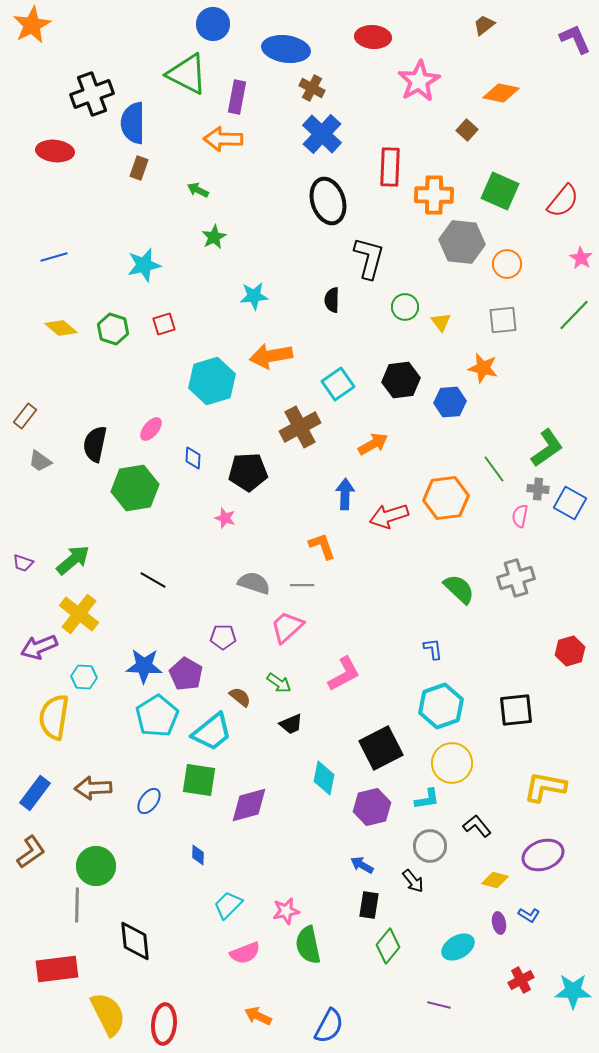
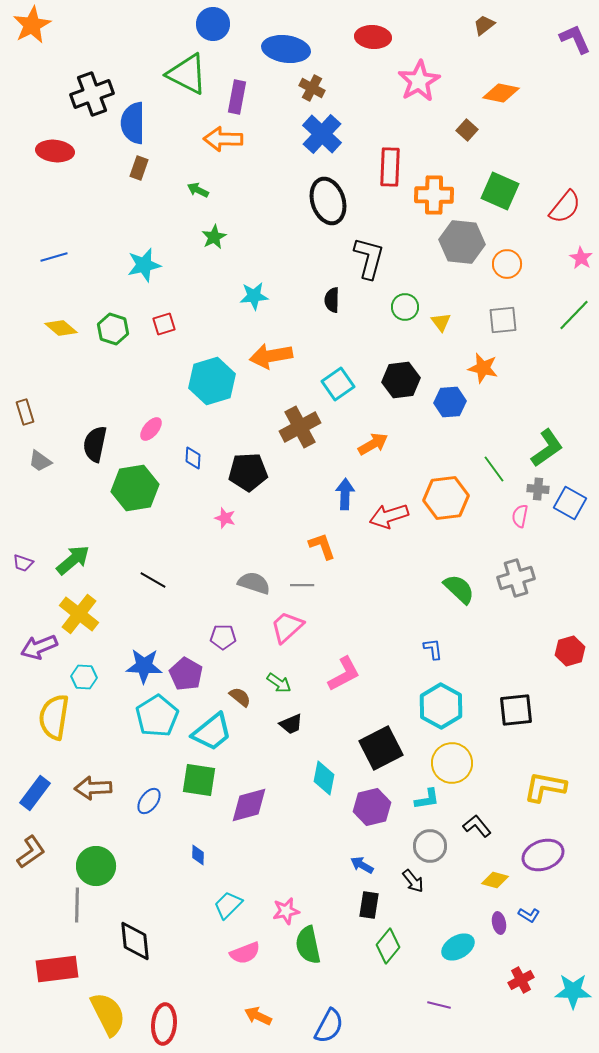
red semicircle at (563, 201): moved 2 px right, 6 px down
brown rectangle at (25, 416): moved 4 px up; rotated 55 degrees counterclockwise
cyan hexagon at (441, 706): rotated 12 degrees counterclockwise
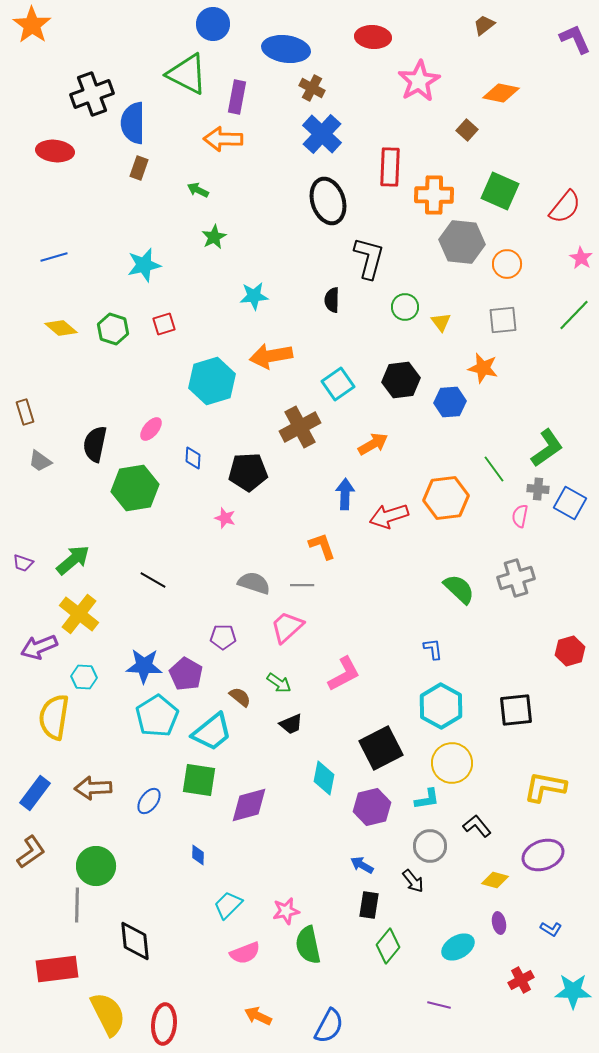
orange star at (32, 25): rotated 9 degrees counterclockwise
blue L-shape at (529, 915): moved 22 px right, 14 px down
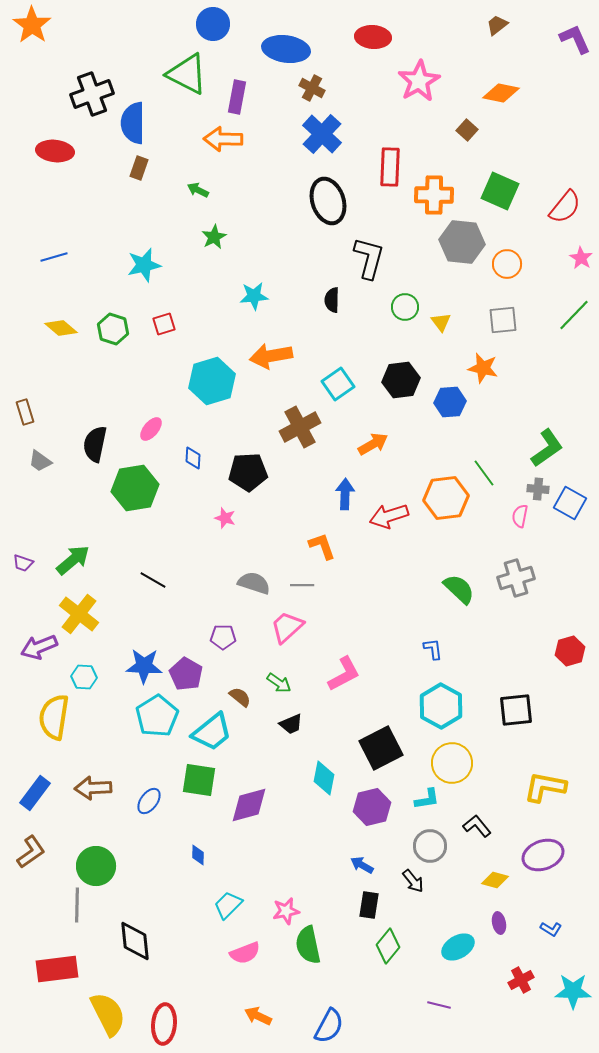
brown trapezoid at (484, 25): moved 13 px right
green line at (494, 469): moved 10 px left, 4 px down
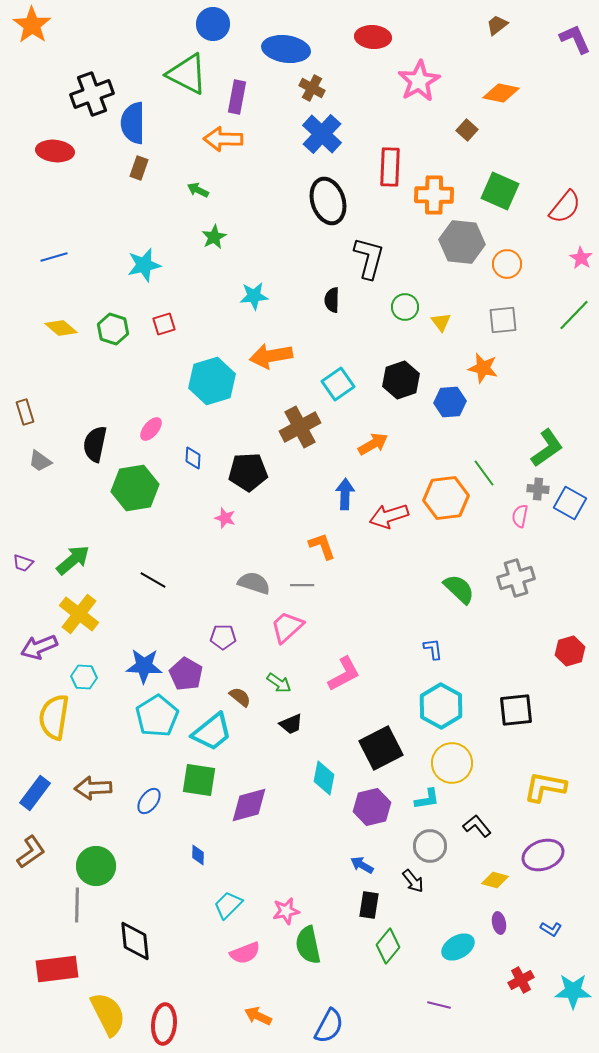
black hexagon at (401, 380): rotated 12 degrees counterclockwise
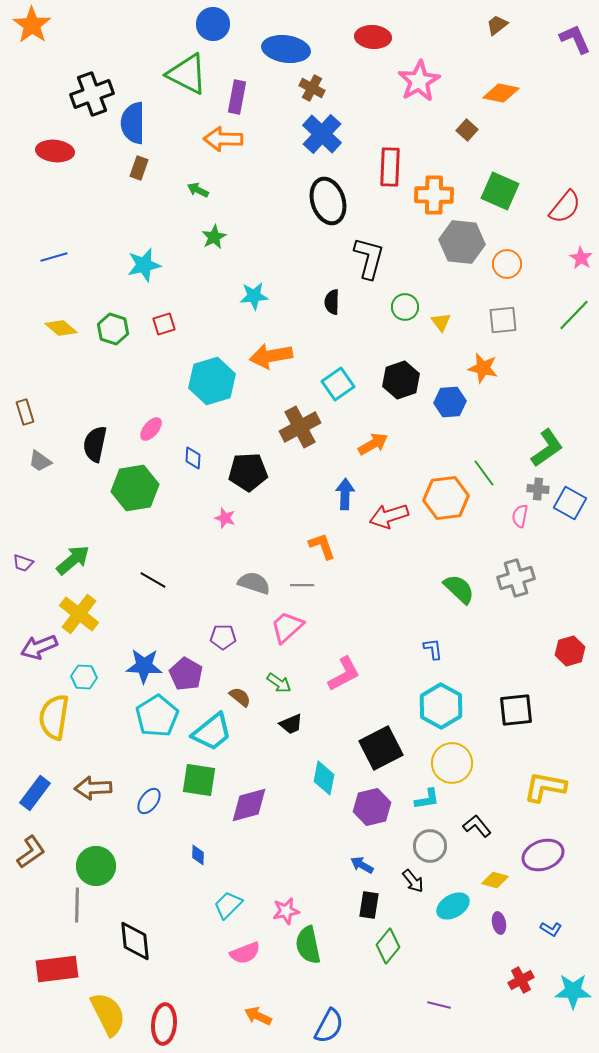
black semicircle at (332, 300): moved 2 px down
cyan ellipse at (458, 947): moved 5 px left, 41 px up
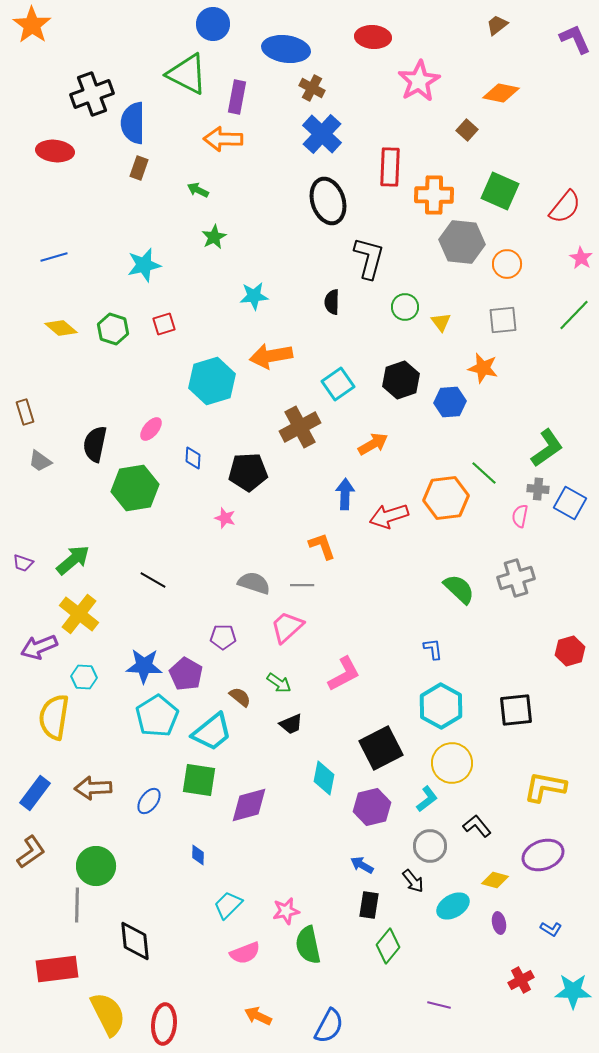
green line at (484, 473): rotated 12 degrees counterclockwise
cyan L-shape at (427, 799): rotated 28 degrees counterclockwise
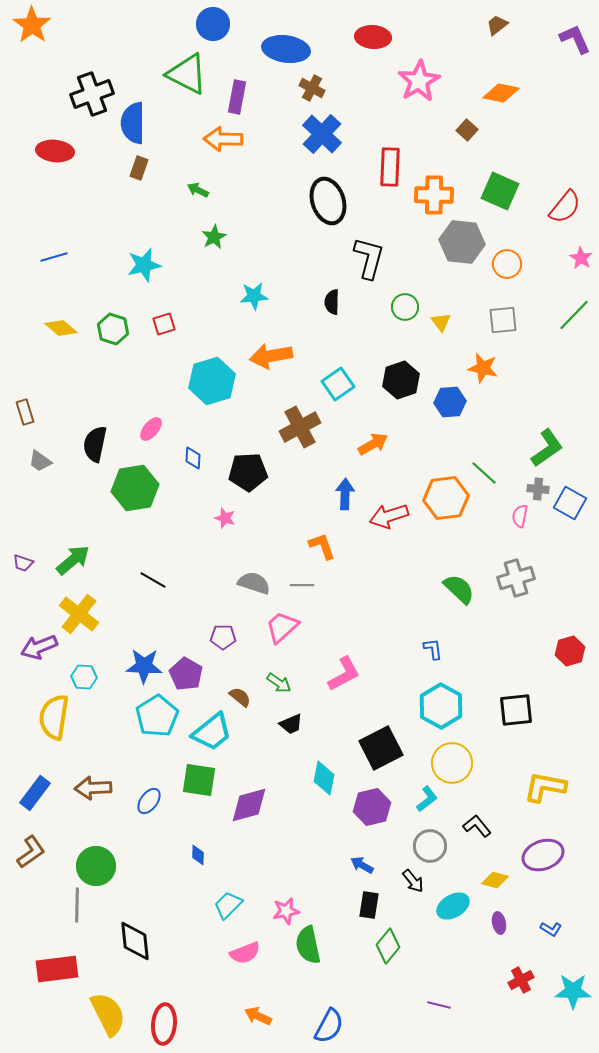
pink trapezoid at (287, 627): moved 5 px left
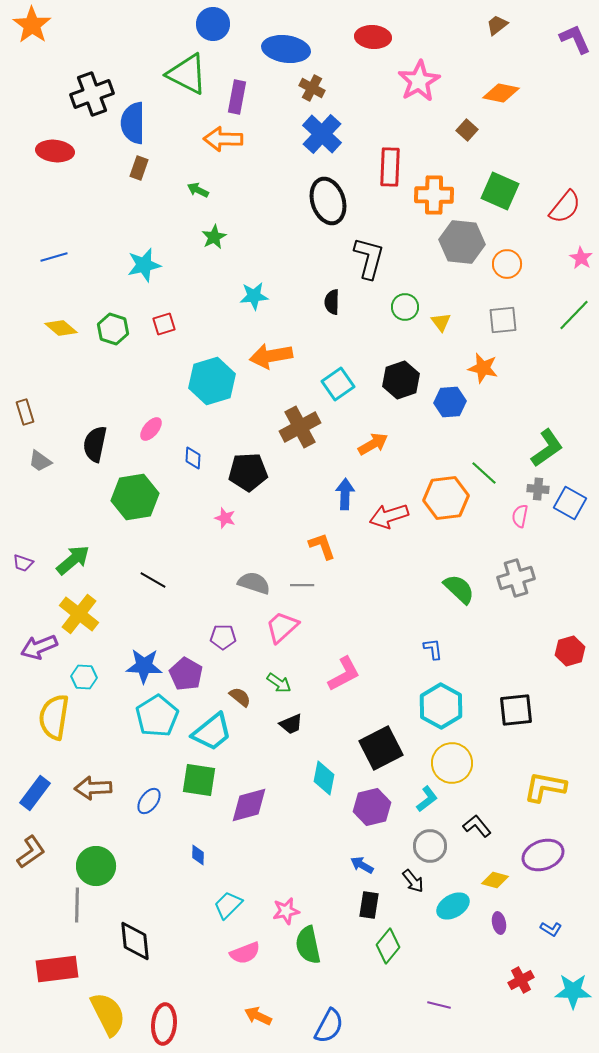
green hexagon at (135, 488): moved 9 px down
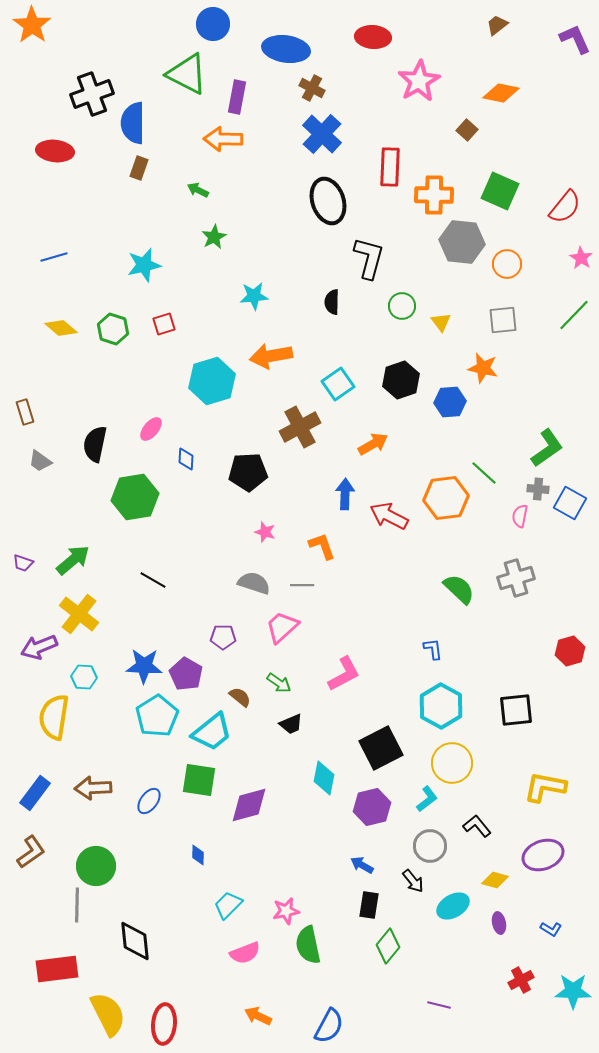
green circle at (405, 307): moved 3 px left, 1 px up
blue diamond at (193, 458): moved 7 px left, 1 px down
red arrow at (389, 516): rotated 45 degrees clockwise
pink star at (225, 518): moved 40 px right, 14 px down
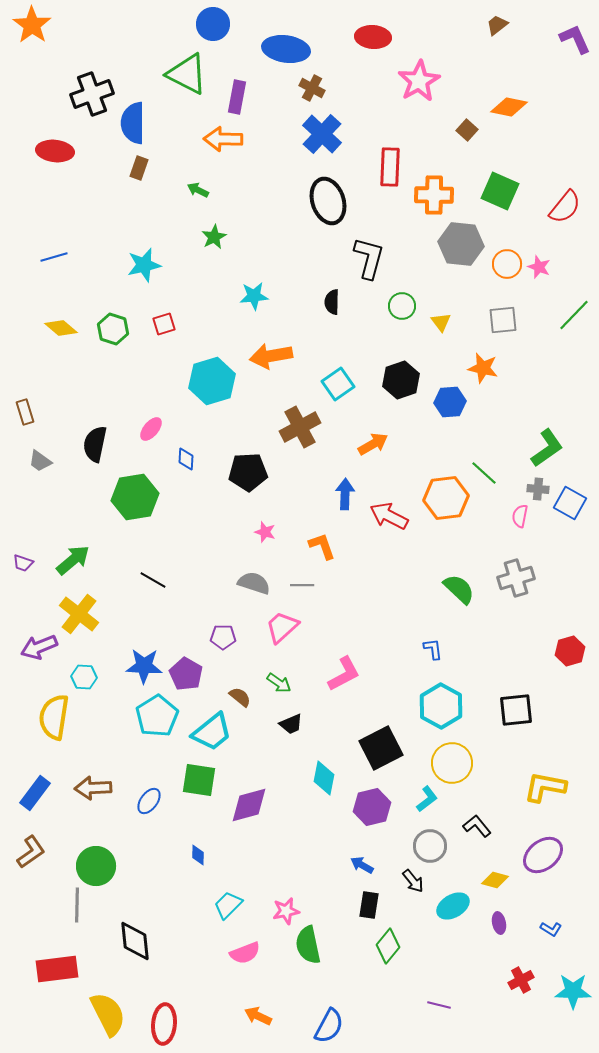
orange diamond at (501, 93): moved 8 px right, 14 px down
gray hexagon at (462, 242): moved 1 px left, 2 px down
pink star at (581, 258): moved 42 px left, 9 px down; rotated 10 degrees counterclockwise
purple ellipse at (543, 855): rotated 18 degrees counterclockwise
